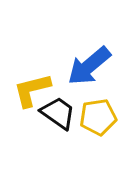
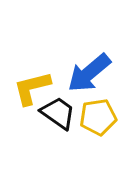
blue arrow: moved 7 px down
yellow L-shape: moved 2 px up
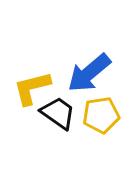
yellow pentagon: moved 3 px right, 2 px up
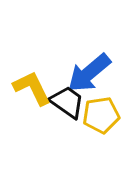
yellow L-shape: rotated 78 degrees clockwise
black trapezoid: moved 9 px right, 11 px up
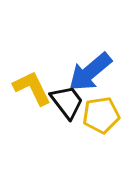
blue arrow: moved 1 px right, 1 px up
black trapezoid: rotated 18 degrees clockwise
